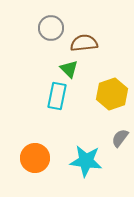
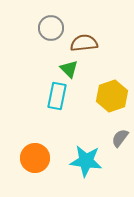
yellow hexagon: moved 2 px down
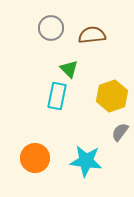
brown semicircle: moved 8 px right, 8 px up
gray semicircle: moved 6 px up
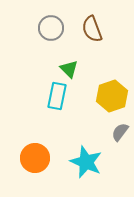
brown semicircle: moved 6 px up; rotated 104 degrees counterclockwise
cyan star: moved 1 px down; rotated 16 degrees clockwise
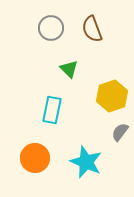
cyan rectangle: moved 5 px left, 14 px down
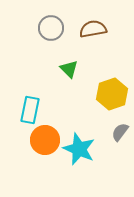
brown semicircle: moved 1 px right; rotated 100 degrees clockwise
yellow hexagon: moved 2 px up
cyan rectangle: moved 22 px left
orange circle: moved 10 px right, 18 px up
cyan star: moved 7 px left, 13 px up
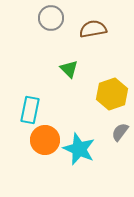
gray circle: moved 10 px up
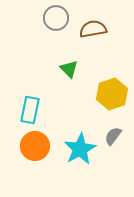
gray circle: moved 5 px right
gray semicircle: moved 7 px left, 4 px down
orange circle: moved 10 px left, 6 px down
cyan star: moved 1 px right; rotated 20 degrees clockwise
